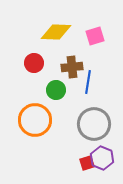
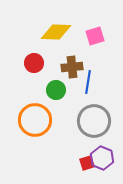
gray circle: moved 3 px up
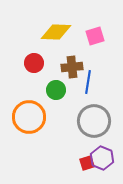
orange circle: moved 6 px left, 3 px up
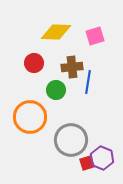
orange circle: moved 1 px right
gray circle: moved 23 px left, 19 px down
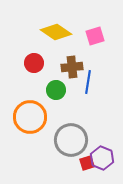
yellow diamond: rotated 32 degrees clockwise
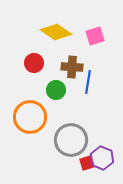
brown cross: rotated 10 degrees clockwise
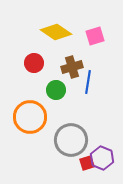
brown cross: rotated 20 degrees counterclockwise
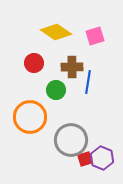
brown cross: rotated 15 degrees clockwise
red square: moved 2 px left, 4 px up
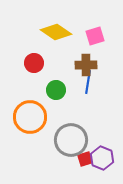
brown cross: moved 14 px right, 2 px up
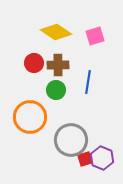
brown cross: moved 28 px left
